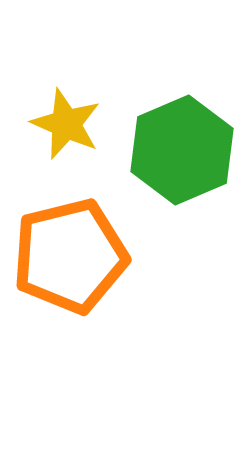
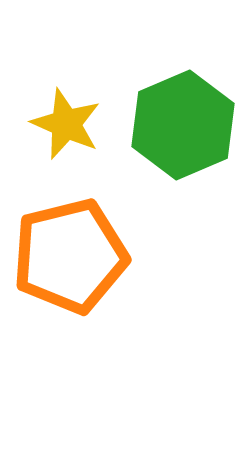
green hexagon: moved 1 px right, 25 px up
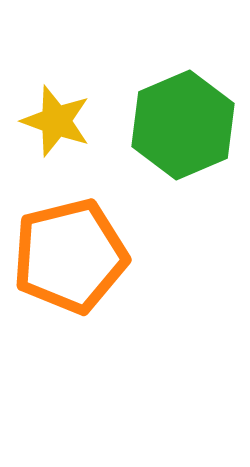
yellow star: moved 10 px left, 3 px up; rotated 4 degrees counterclockwise
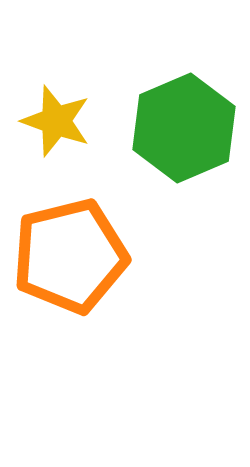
green hexagon: moved 1 px right, 3 px down
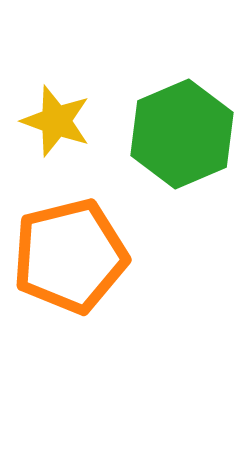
green hexagon: moved 2 px left, 6 px down
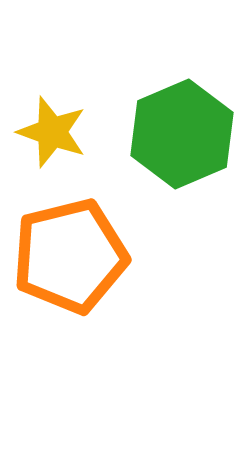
yellow star: moved 4 px left, 11 px down
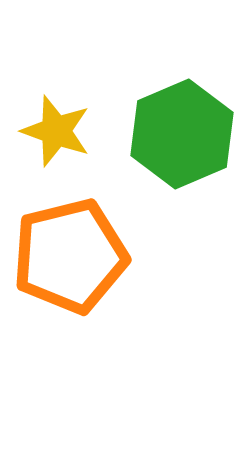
yellow star: moved 4 px right, 1 px up
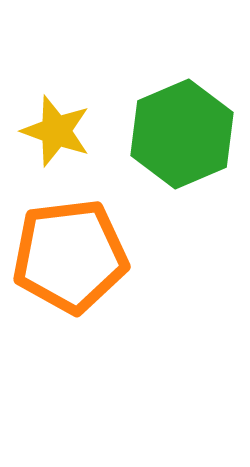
orange pentagon: rotated 7 degrees clockwise
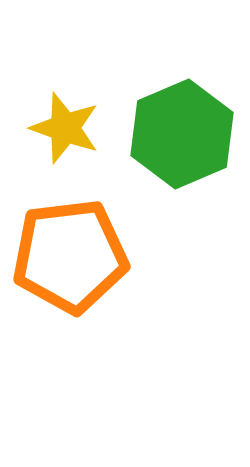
yellow star: moved 9 px right, 3 px up
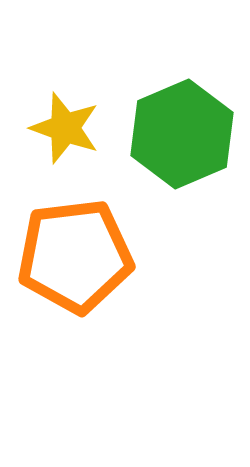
orange pentagon: moved 5 px right
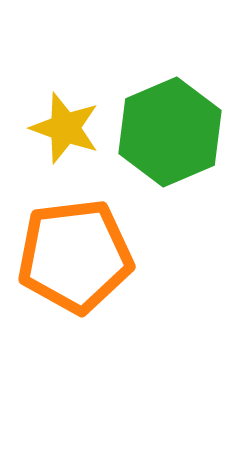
green hexagon: moved 12 px left, 2 px up
